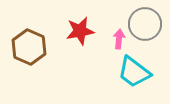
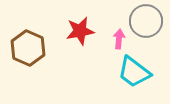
gray circle: moved 1 px right, 3 px up
brown hexagon: moved 1 px left, 1 px down
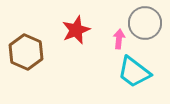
gray circle: moved 1 px left, 2 px down
red star: moved 4 px left, 1 px up; rotated 12 degrees counterclockwise
brown hexagon: moved 2 px left, 4 px down
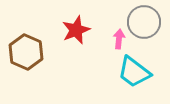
gray circle: moved 1 px left, 1 px up
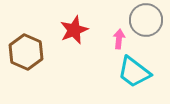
gray circle: moved 2 px right, 2 px up
red star: moved 2 px left
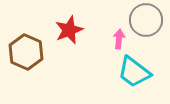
red star: moved 5 px left
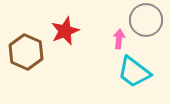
red star: moved 4 px left, 1 px down
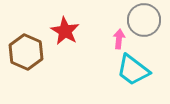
gray circle: moved 2 px left
red star: rotated 20 degrees counterclockwise
cyan trapezoid: moved 1 px left, 2 px up
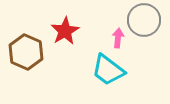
red star: rotated 12 degrees clockwise
pink arrow: moved 1 px left, 1 px up
cyan trapezoid: moved 25 px left
